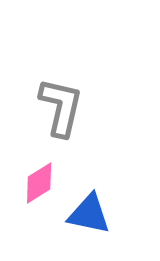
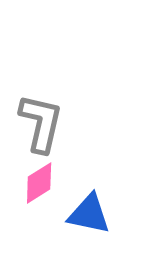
gray L-shape: moved 20 px left, 16 px down
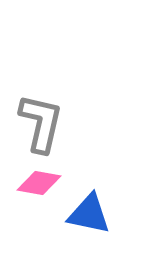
pink diamond: rotated 42 degrees clockwise
